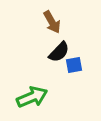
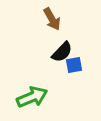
brown arrow: moved 3 px up
black semicircle: moved 3 px right
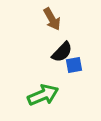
green arrow: moved 11 px right, 2 px up
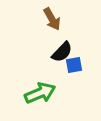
green arrow: moved 3 px left, 2 px up
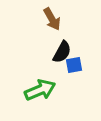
black semicircle: rotated 15 degrees counterclockwise
green arrow: moved 3 px up
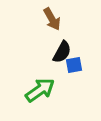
green arrow: rotated 12 degrees counterclockwise
